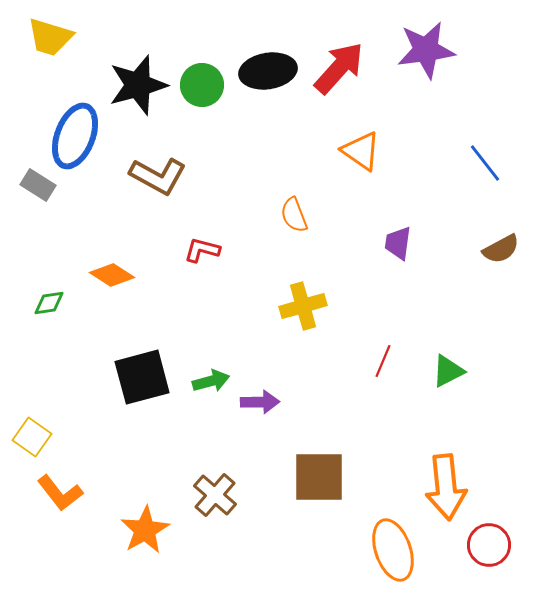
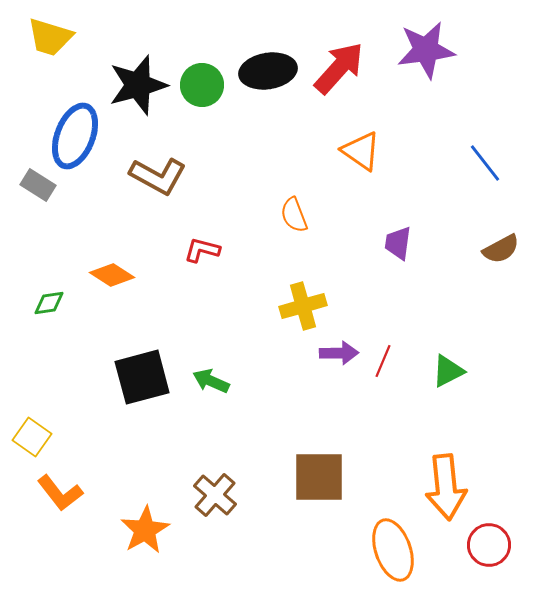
green arrow: rotated 141 degrees counterclockwise
purple arrow: moved 79 px right, 49 px up
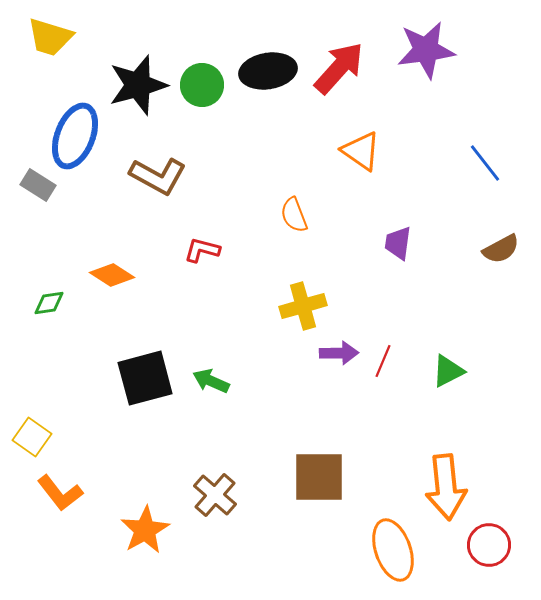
black square: moved 3 px right, 1 px down
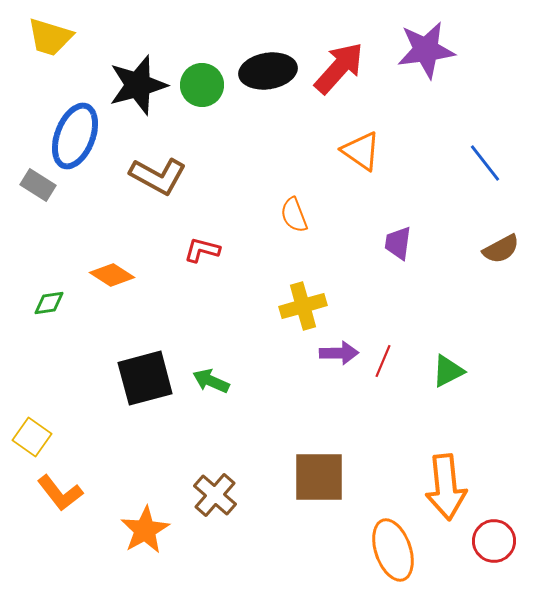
red circle: moved 5 px right, 4 px up
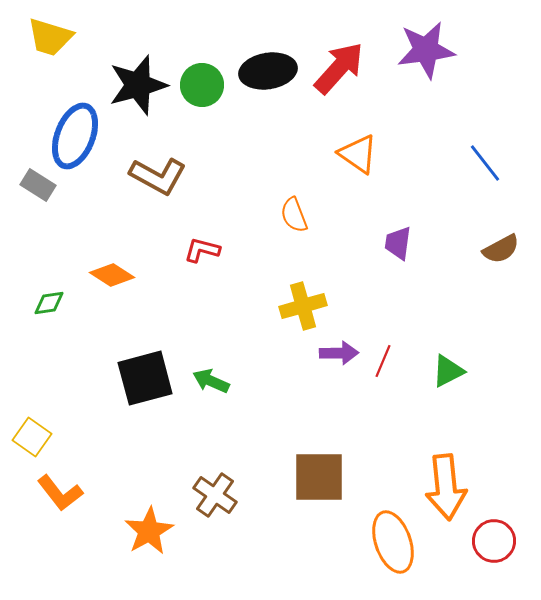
orange triangle: moved 3 px left, 3 px down
brown cross: rotated 6 degrees counterclockwise
orange star: moved 4 px right, 1 px down
orange ellipse: moved 8 px up
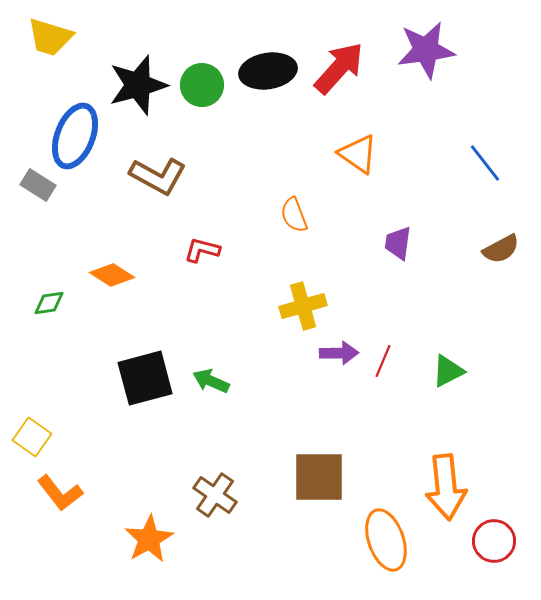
orange star: moved 8 px down
orange ellipse: moved 7 px left, 2 px up
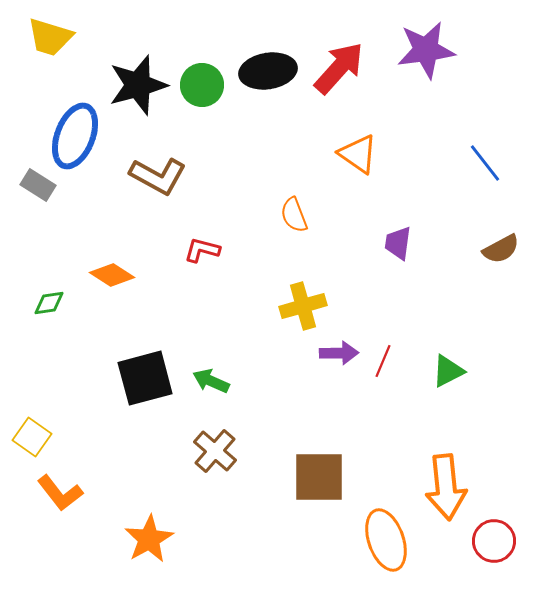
brown cross: moved 44 px up; rotated 6 degrees clockwise
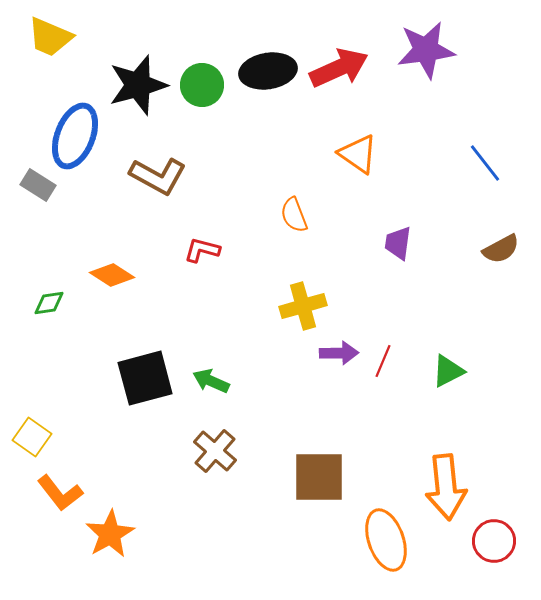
yellow trapezoid: rotated 6 degrees clockwise
red arrow: rotated 24 degrees clockwise
orange star: moved 39 px left, 5 px up
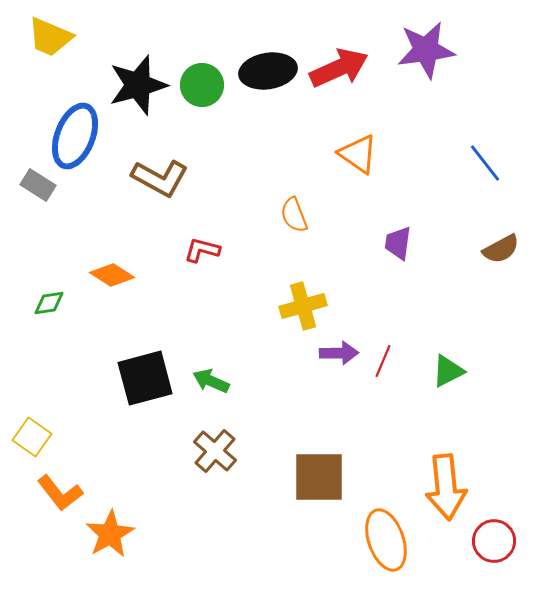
brown L-shape: moved 2 px right, 2 px down
